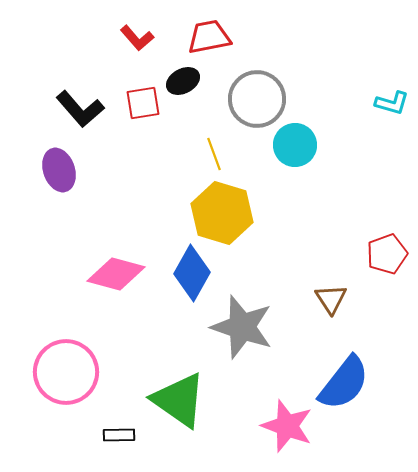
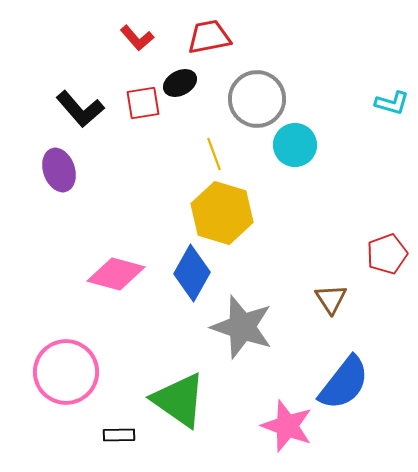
black ellipse: moved 3 px left, 2 px down
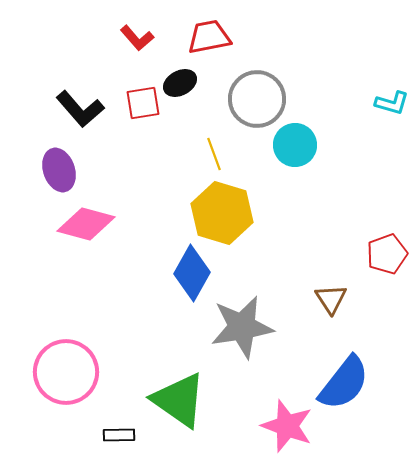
pink diamond: moved 30 px left, 50 px up
gray star: rotated 28 degrees counterclockwise
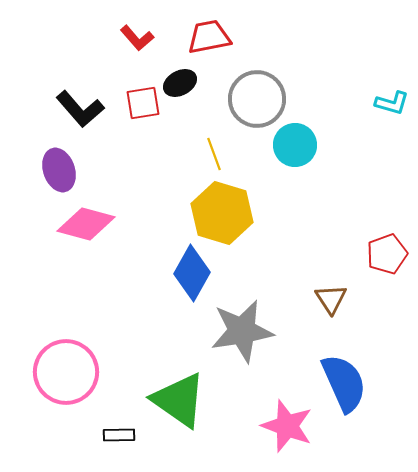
gray star: moved 4 px down
blue semicircle: rotated 62 degrees counterclockwise
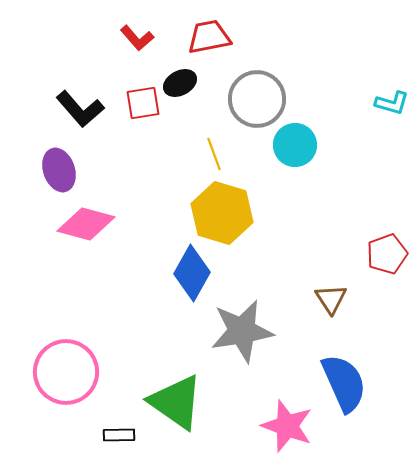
green triangle: moved 3 px left, 2 px down
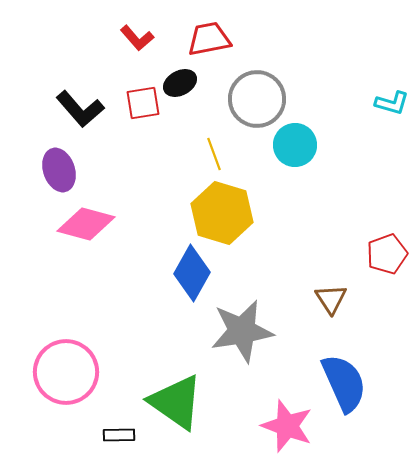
red trapezoid: moved 2 px down
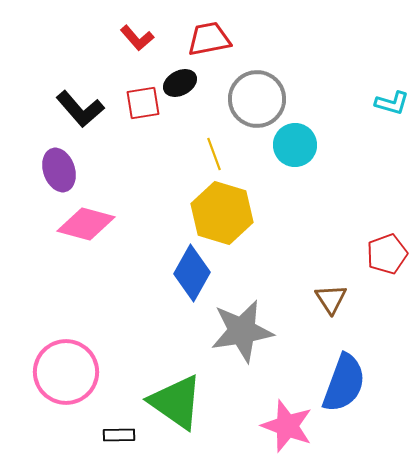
blue semicircle: rotated 44 degrees clockwise
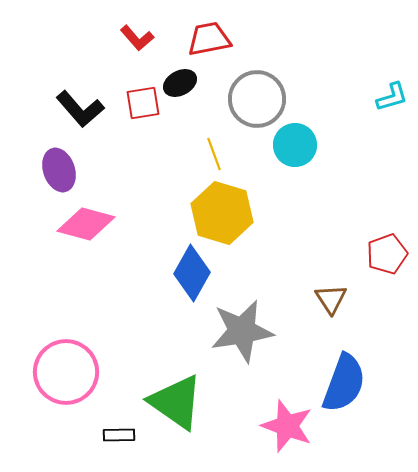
cyan L-shape: moved 6 px up; rotated 32 degrees counterclockwise
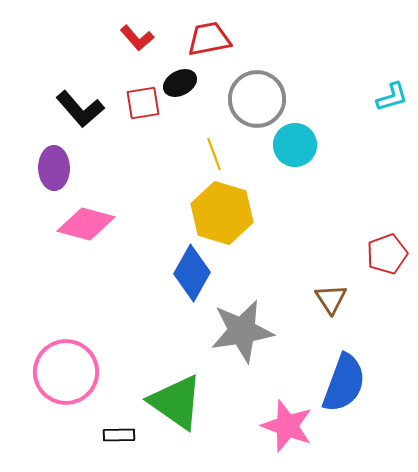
purple ellipse: moved 5 px left, 2 px up; rotated 18 degrees clockwise
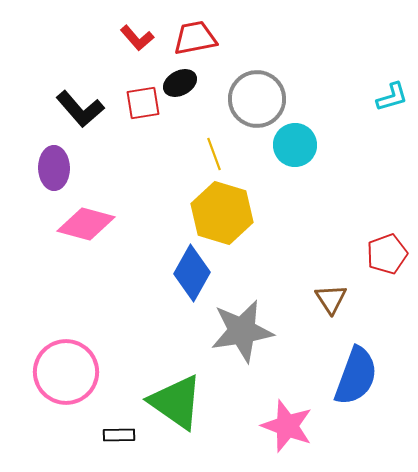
red trapezoid: moved 14 px left, 1 px up
blue semicircle: moved 12 px right, 7 px up
